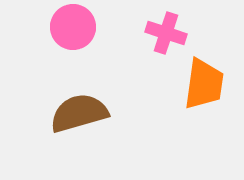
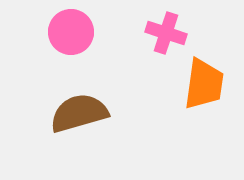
pink circle: moved 2 px left, 5 px down
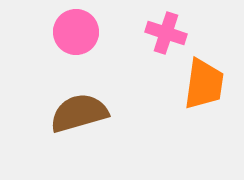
pink circle: moved 5 px right
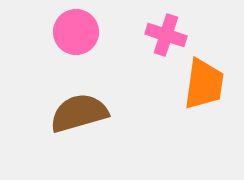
pink cross: moved 2 px down
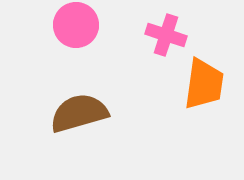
pink circle: moved 7 px up
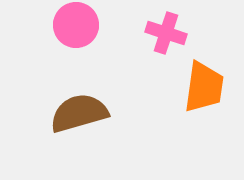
pink cross: moved 2 px up
orange trapezoid: moved 3 px down
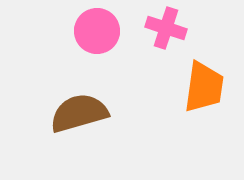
pink circle: moved 21 px right, 6 px down
pink cross: moved 5 px up
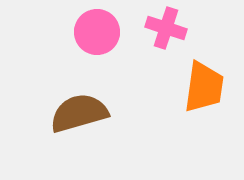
pink circle: moved 1 px down
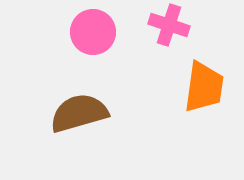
pink cross: moved 3 px right, 3 px up
pink circle: moved 4 px left
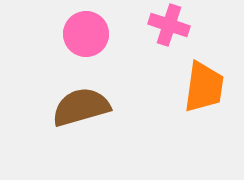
pink circle: moved 7 px left, 2 px down
brown semicircle: moved 2 px right, 6 px up
